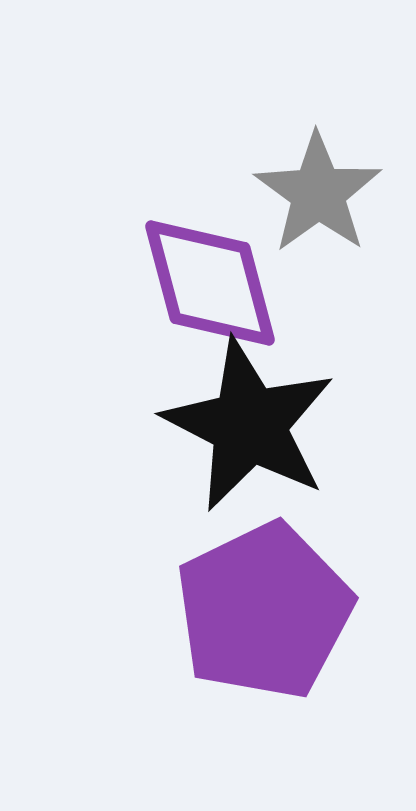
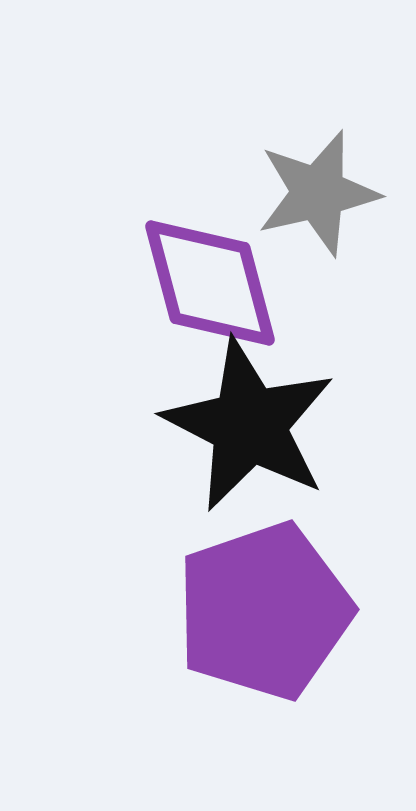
gray star: rotated 23 degrees clockwise
purple pentagon: rotated 7 degrees clockwise
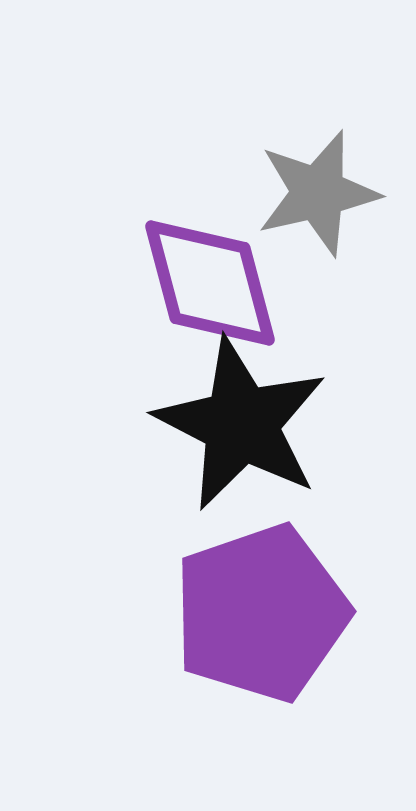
black star: moved 8 px left, 1 px up
purple pentagon: moved 3 px left, 2 px down
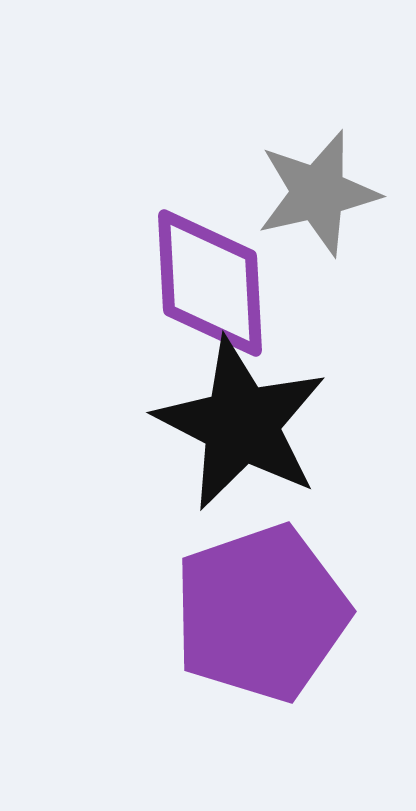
purple diamond: rotated 12 degrees clockwise
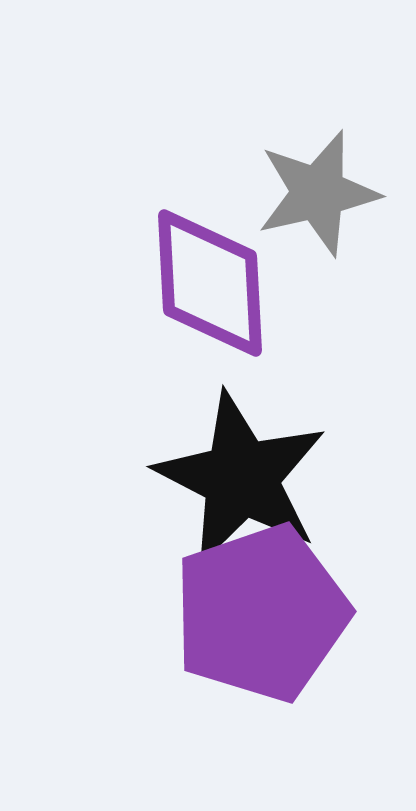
black star: moved 54 px down
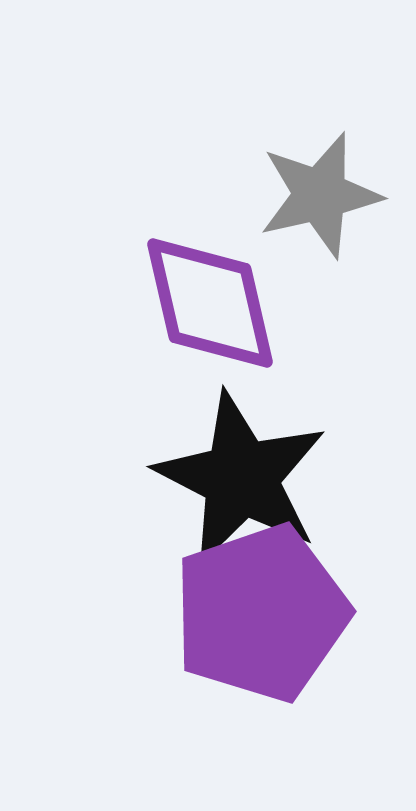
gray star: moved 2 px right, 2 px down
purple diamond: moved 20 px down; rotated 10 degrees counterclockwise
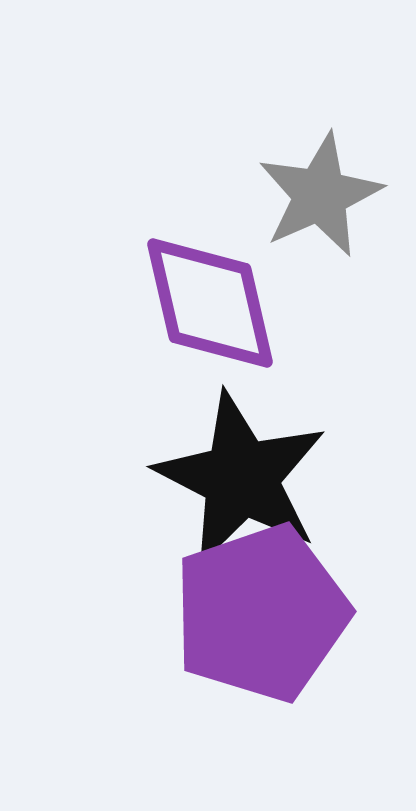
gray star: rotated 11 degrees counterclockwise
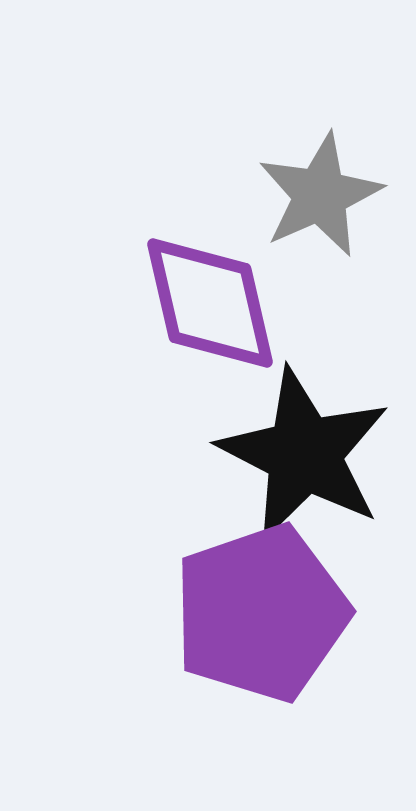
black star: moved 63 px right, 24 px up
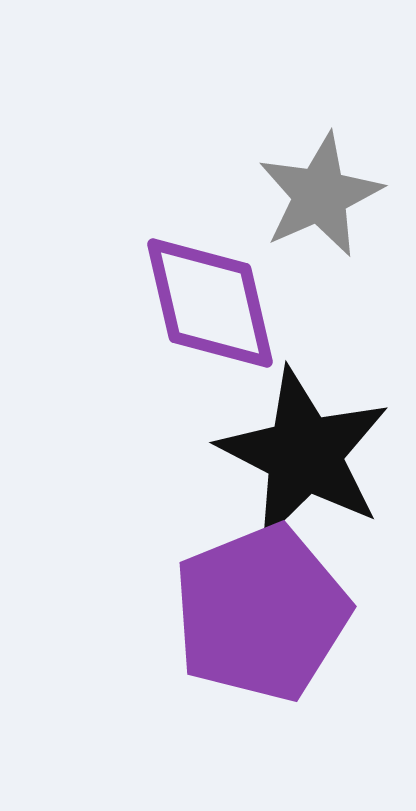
purple pentagon: rotated 3 degrees counterclockwise
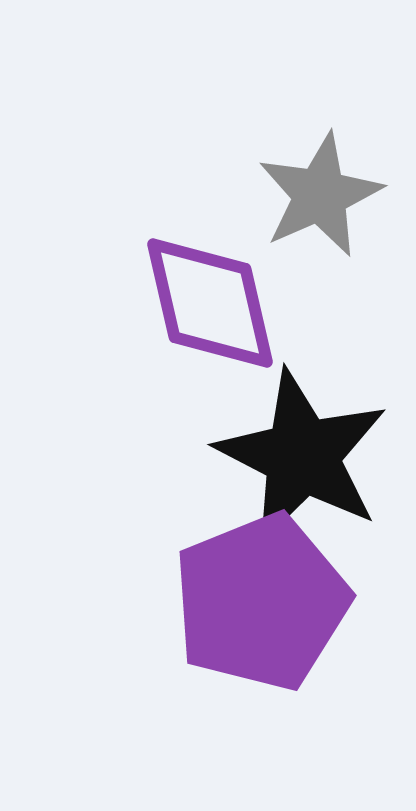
black star: moved 2 px left, 2 px down
purple pentagon: moved 11 px up
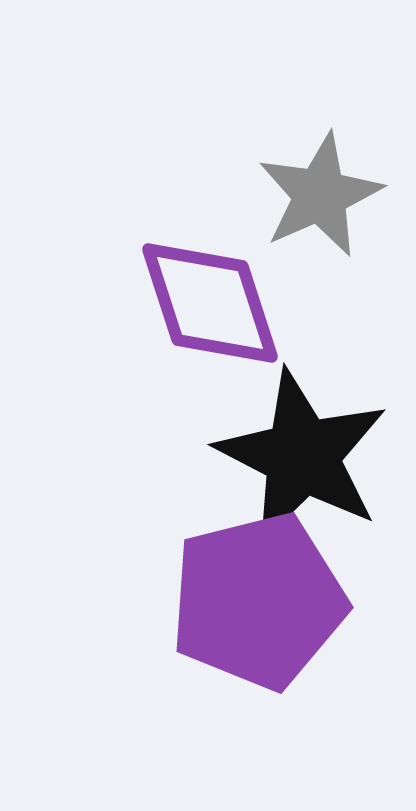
purple diamond: rotated 5 degrees counterclockwise
purple pentagon: moved 3 px left, 1 px up; rotated 8 degrees clockwise
